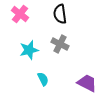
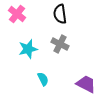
pink cross: moved 3 px left
cyan star: moved 1 px left, 1 px up
purple trapezoid: moved 1 px left, 1 px down
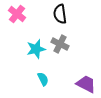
cyan star: moved 8 px right
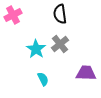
pink cross: moved 4 px left, 1 px down; rotated 24 degrees clockwise
gray cross: rotated 24 degrees clockwise
cyan star: rotated 24 degrees counterclockwise
purple trapezoid: moved 11 px up; rotated 25 degrees counterclockwise
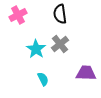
pink cross: moved 5 px right
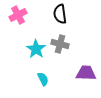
gray cross: rotated 36 degrees counterclockwise
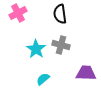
pink cross: moved 2 px up
gray cross: moved 1 px right, 1 px down
cyan semicircle: rotated 104 degrees counterclockwise
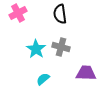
gray cross: moved 2 px down
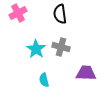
cyan semicircle: moved 1 px right, 1 px down; rotated 64 degrees counterclockwise
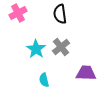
gray cross: rotated 36 degrees clockwise
